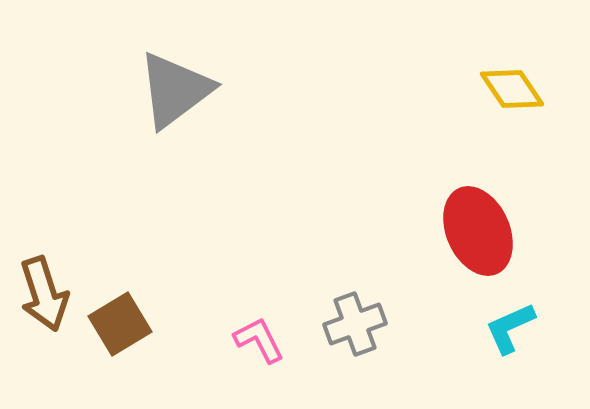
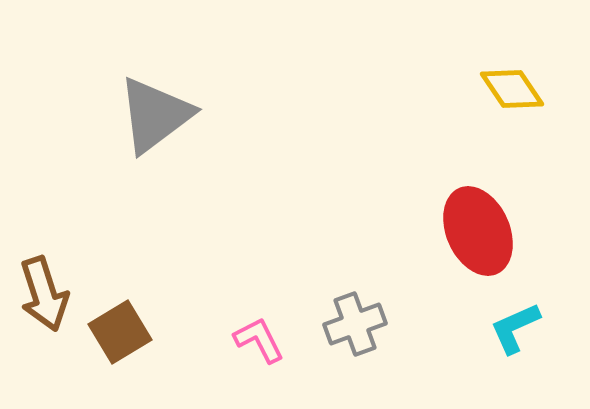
gray triangle: moved 20 px left, 25 px down
brown square: moved 8 px down
cyan L-shape: moved 5 px right
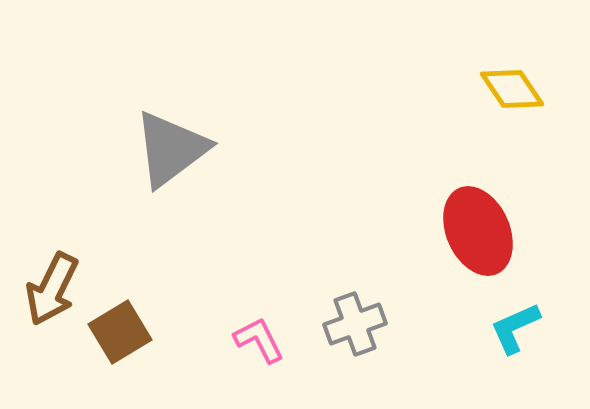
gray triangle: moved 16 px right, 34 px down
brown arrow: moved 8 px right, 5 px up; rotated 44 degrees clockwise
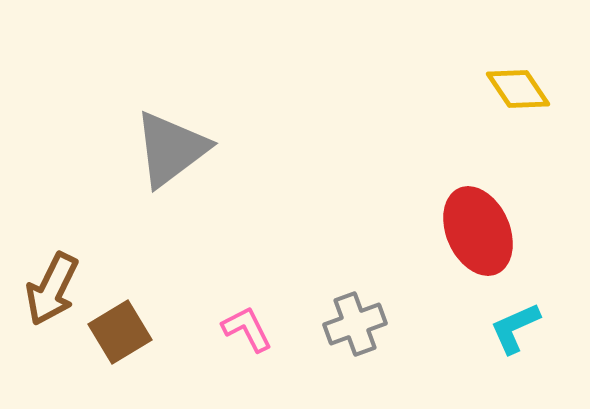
yellow diamond: moved 6 px right
pink L-shape: moved 12 px left, 11 px up
